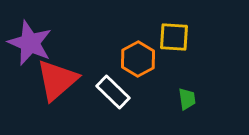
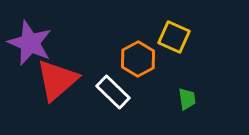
yellow square: rotated 20 degrees clockwise
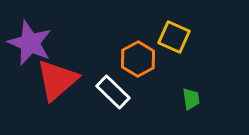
green trapezoid: moved 4 px right
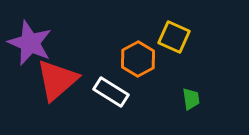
white rectangle: moved 2 px left; rotated 12 degrees counterclockwise
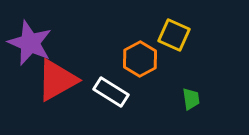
yellow square: moved 2 px up
orange hexagon: moved 2 px right
red triangle: rotated 12 degrees clockwise
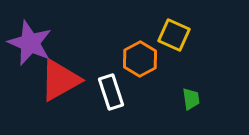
red triangle: moved 3 px right
white rectangle: rotated 40 degrees clockwise
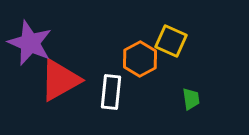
yellow square: moved 3 px left, 6 px down
white rectangle: rotated 24 degrees clockwise
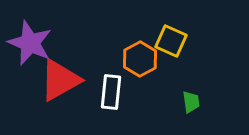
green trapezoid: moved 3 px down
